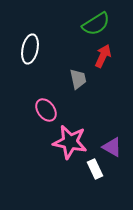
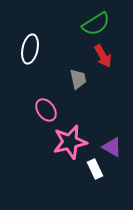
red arrow: rotated 125 degrees clockwise
pink star: rotated 24 degrees counterclockwise
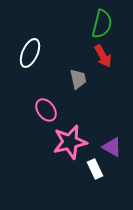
green semicircle: moved 6 px right; rotated 44 degrees counterclockwise
white ellipse: moved 4 px down; rotated 12 degrees clockwise
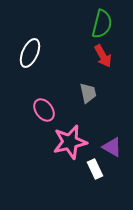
gray trapezoid: moved 10 px right, 14 px down
pink ellipse: moved 2 px left
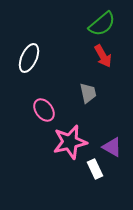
green semicircle: rotated 36 degrees clockwise
white ellipse: moved 1 px left, 5 px down
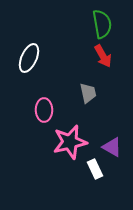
green semicircle: rotated 60 degrees counterclockwise
pink ellipse: rotated 35 degrees clockwise
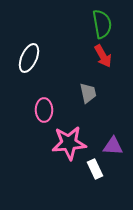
pink star: moved 1 px left, 1 px down; rotated 8 degrees clockwise
purple triangle: moved 1 px right, 1 px up; rotated 25 degrees counterclockwise
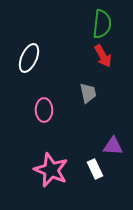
green semicircle: rotated 16 degrees clockwise
pink star: moved 18 px left, 27 px down; rotated 28 degrees clockwise
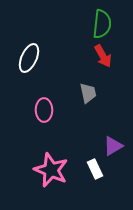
purple triangle: rotated 35 degrees counterclockwise
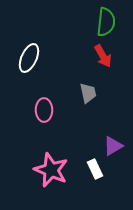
green semicircle: moved 4 px right, 2 px up
